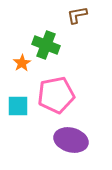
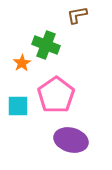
pink pentagon: rotated 24 degrees counterclockwise
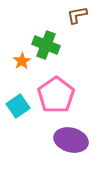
orange star: moved 2 px up
cyan square: rotated 35 degrees counterclockwise
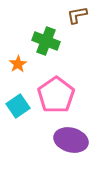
green cross: moved 4 px up
orange star: moved 4 px left, 3 px down
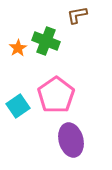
orange star: moved 16 px up
purple ellipse: rotated 60 degrees clockwise
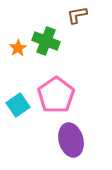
cyan square: moved 1 px up
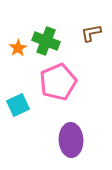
brown L-shape: moved 14 px right, 18 px down
pink pentagon: moved 2 px right, 13 px up; rotated 12 degrees clockwise
cyan square: rotated 10 degrees clockwise
purple ellipse: rotated 12 degrees clockwise
